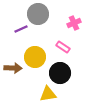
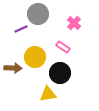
pink cross: rotated 24 degrees counterclockwise
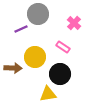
black circle: moved 1 px down
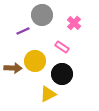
gray circle: moved 4 px right, 1 px down
purple line: moved 2 px right, 2 px down
pink rectangle: moved 1 px left
yellow circle: moved 4 px down
black circle: moved 2 px right
yellow triangle: rotated 18 degrees counterclockwise
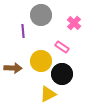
gray circle: moved 1 px left
purple line: rotated 72 degrees counterclockwise
yellow circle: moved 6 px right
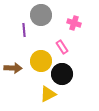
pink cross: rotated 24 degrees counterclockwise
purple line: moved 1 px right, 1 px up
pink rectangle: rotated 24 degrees clockwise
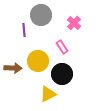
pink cross: rotated 24 degrees clockwise
yellow circle: moved 3 px left
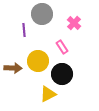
gray circle: moved 1 px right, 1 px up
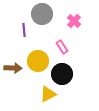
pink cross: moved 2 px up
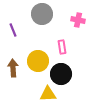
pink cross: moved 4 px right, 1 px up; rotated 32 degrees counterclockwise
purple line: moved 11 px left; rotated 16 degrees counterclockwise
pink rectangle: rotated 24 degrees clockwise
brown arrow: rotated 96 degrees counterclockwise
black circle: moved 1 px left
yellow triangle: rotated 24 degrees clockwise
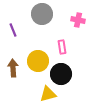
yellow triangle: rotated 12 degrees counterclockwise
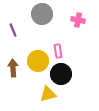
pink rectangle: moved 4 px left, 4 px down
